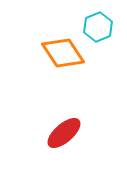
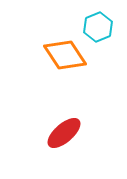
orange diamond: moved 2 px right, 2 px down
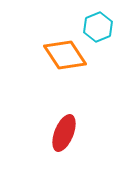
red ellipse: rotated 27 degrees counterclockwise
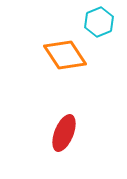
cyan hexagon: moved 1 px right, 5 px up
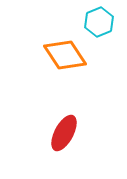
red ellipse: rotated 6 degrees clockwise
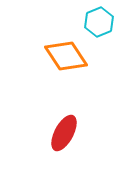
orange diamond: moved 1 px right, 1 px down
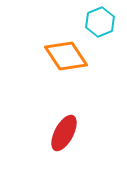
cyan hexagon: moved 1 px right
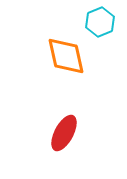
orange diamond: rotated 21 degrees clockwise
